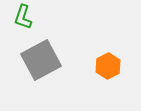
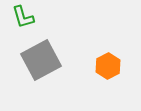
green L-shape: rotated 35 degrees counterclockwise
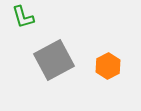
gray square: moved 13 px right
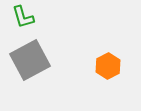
gray square: moved 24 px left
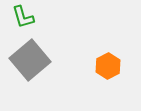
gray square: rotated 12 degrees counterclockwise
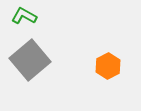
green L-shape: moved 1 px right, 1 px up; rotated 135 degrees clockwise
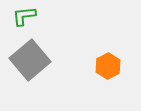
green L-shape: rotated 35 degrees counterclockwise
